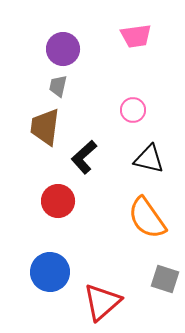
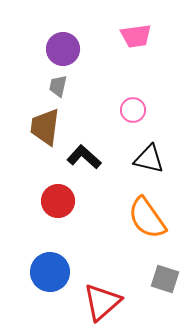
black L-shape: rotated 84 degrees clockwise
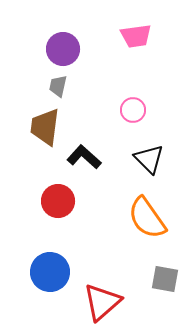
black triangle: rotated 32 degrees clockwise
gray square: rotated 8 degrees counterclockwise
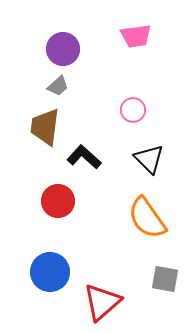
gray trapezoid: rotated 145 degrees counterclockwise
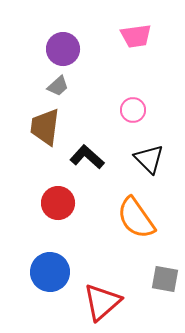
black L-shape: moved 3 px right
red circle: moved 2 px down
orange semicircle: moved 11 px left
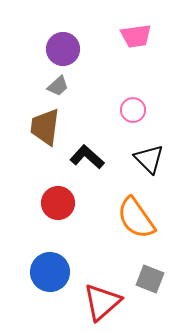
gray square: moved 15 px left; rotated 12 degrees clockwise
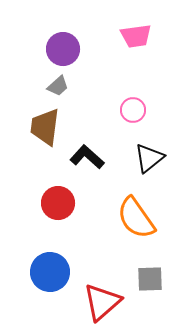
black triangle: moved 1 px up; rotated 36 degrees clockwise
gray square: rotated 24 degrees counterclockwise
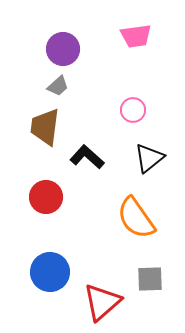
red circle: moved 12 px left, 6 px up
